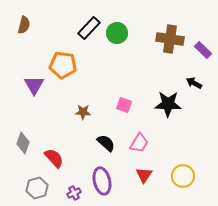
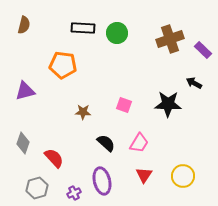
black rectangle: moved 6 px left; rotated 50 degrees clockwise
brown cross: rotated 28 degrees counterclockwise
purple triangle: moved 9 px left, 6 px down; rotated 45 degrees clockwise
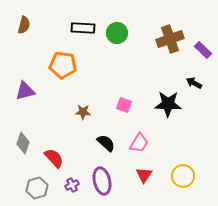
purple cross: moved 2 px left, 8 px up
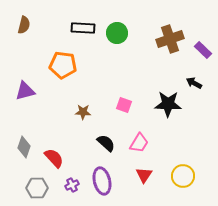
gray diamond: moved 1 px right, 4 px down
gray hexagon: rotated 15 degrees clockwise
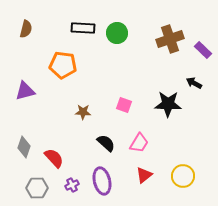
brown semicircle: moved 2 px right, 4 px down
red triangle: rotated 18 degrees clockwise
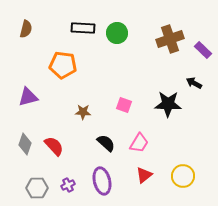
purple triangle: moved 3 px right, 6 px down
gray diamond: moved 1 px right, 3 px up
red semicircle: moved 12 px up
purple cross: moved 4 px left
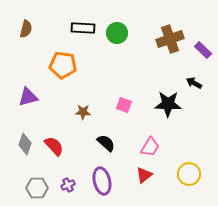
pink trapezoid: moved 11 px right, 4 px down
yellow circle: moved 6 px right, 2 px up
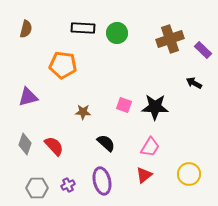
black star: moved 13 px left, 3 px down
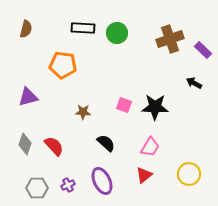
purple ellipse: rotated 12 degrees counterclockwise
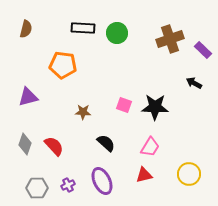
red triangle: rotated 24 degrees clockwise
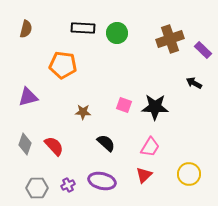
red triangle: rotated 30 degrees counterclockwise
purple ellipse: rotated 52 degrees counterclockwise
